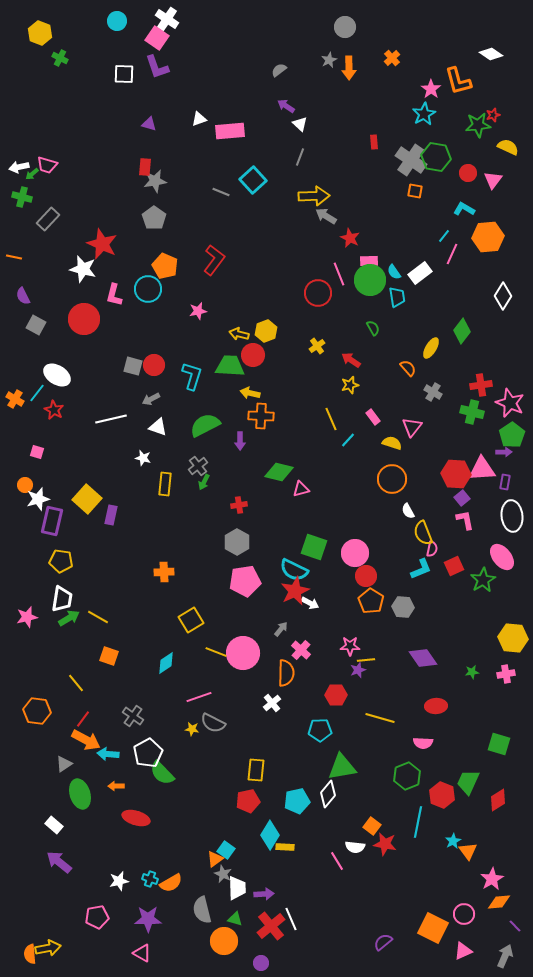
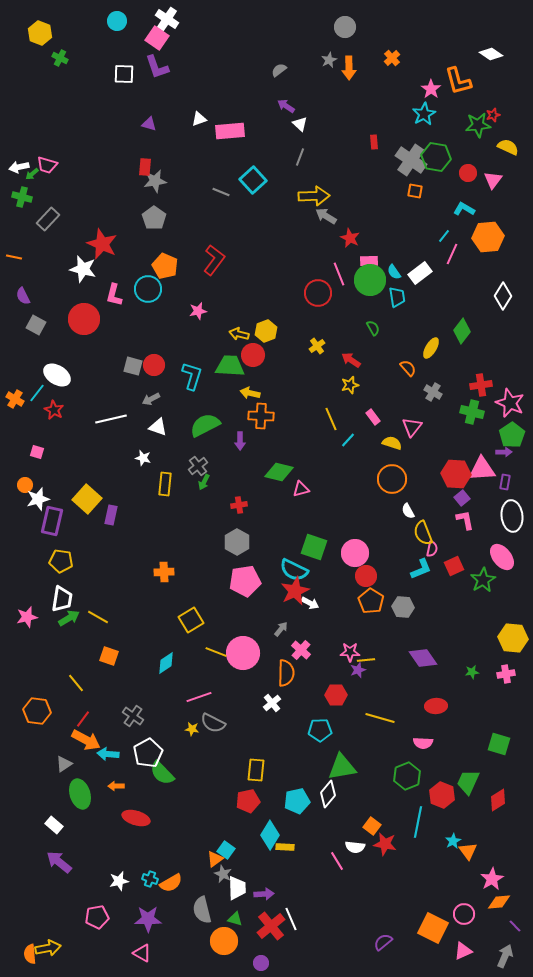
pink star at (350, 646): moved 6 px down
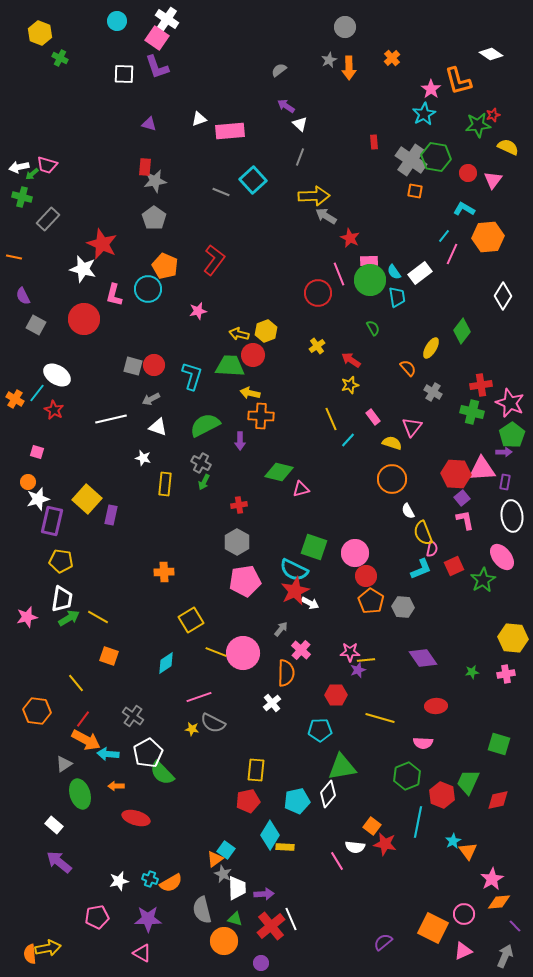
gray cross at (198, 466): moved 3 px right, 3 px up; rotated 24 degrees counterclockwise
orange circle at (25, 485): moved 3 px right, 3 px up
red diamond at (498, 800): rotated 20 degrees clockwise
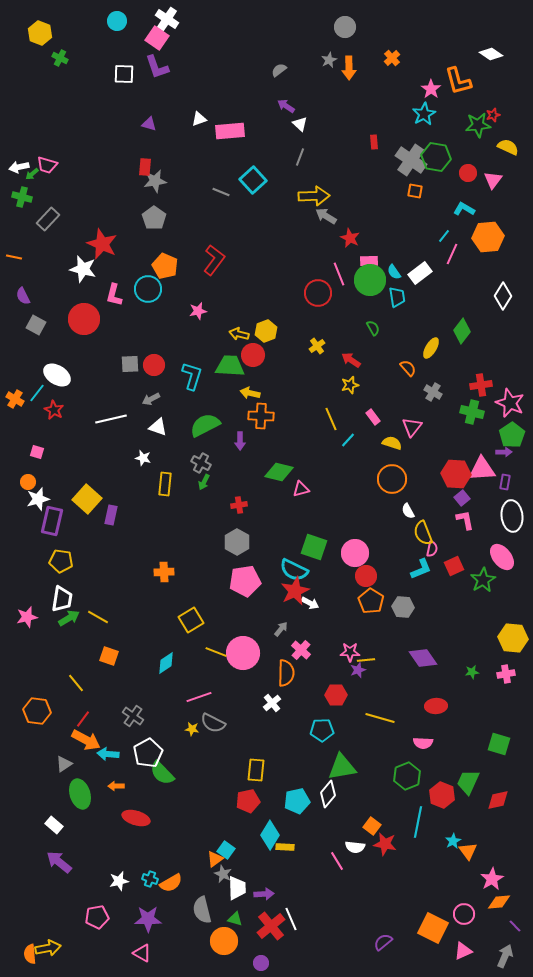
gray square at (133, 366): moved 3 px left, 2 px up; rotated 18 degrees counterclockwise
cyan pentagon at (320, 730): moved 2 px right
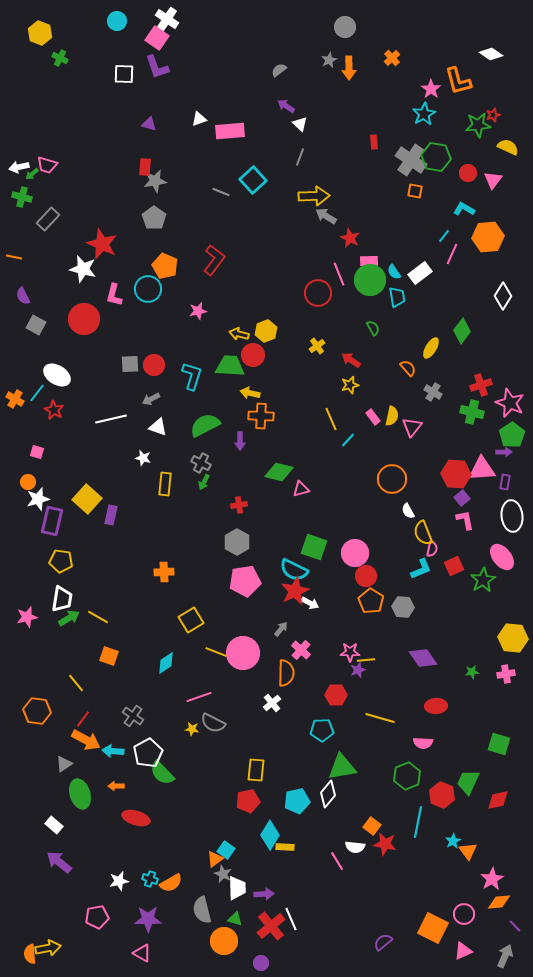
red cross at (481, 385): rotated 10 degrees counterclockwise
yellow semicircle at (392, 443): moved 27 px up; rotated 84 degrees clockwise
cyan arrow at (108, 754): moved 5 px right, 3 px up
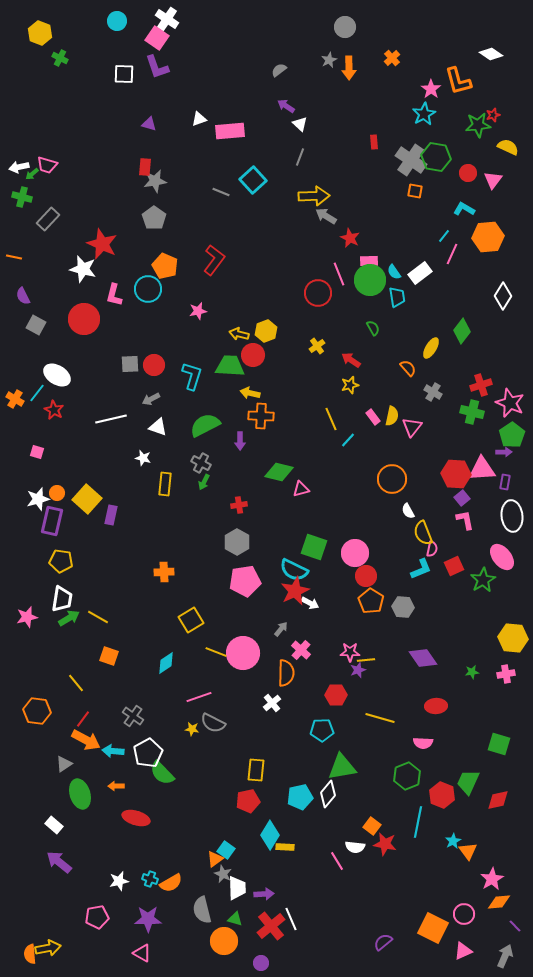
orange circle at (28, 482): moved 29 px right, 11 px down
cyan pentagon at (297, 801): moved 3 px right, 4 px up
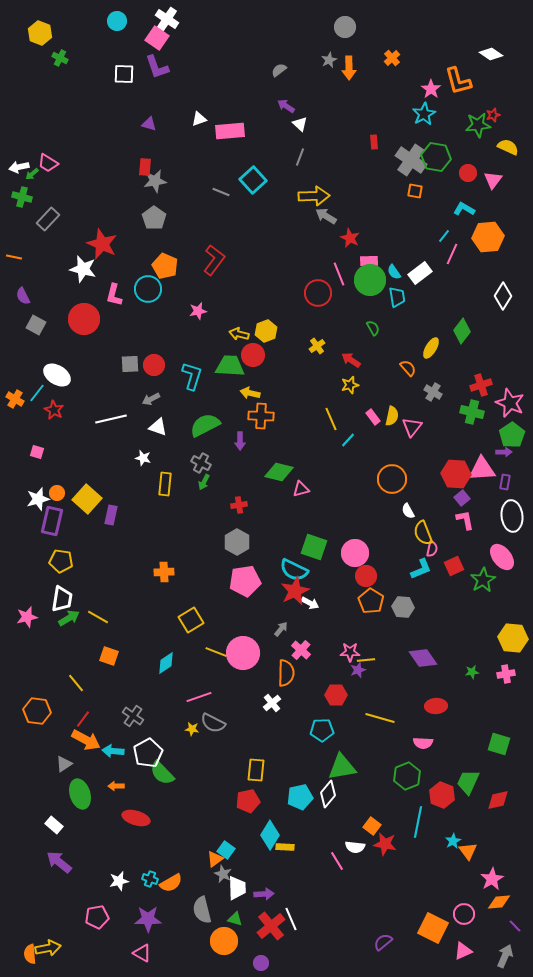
pink trapezoid at (47, 165): moved 1 px right, 2 px up; rotated 15 degrees clockwise
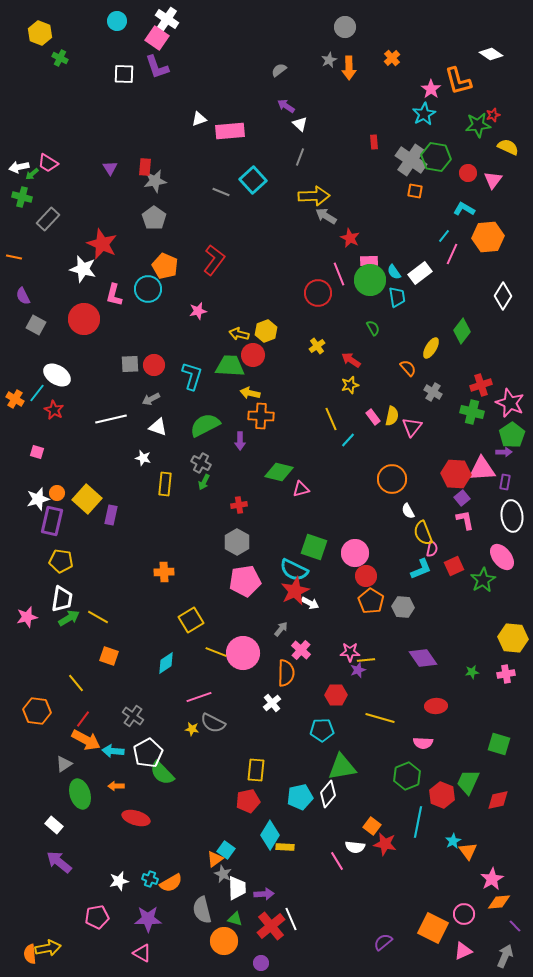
purple triangle at (149, 124): moved 39 px left, 44 px down; rotated 42 degrees clockwise
